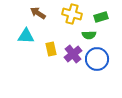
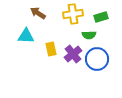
yellow cross: moved 1 px right; rotated 24 degrees counterclockwise
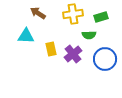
blue circle: moved 8 px right
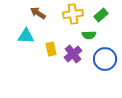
green rectangle: moved 2 px up; rotated 24 degrees counterclockwise
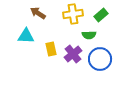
blue circle: moved 5 px left
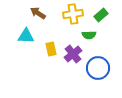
blue circle: moved 2 px left, 9 px down
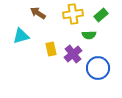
cyan triangle: moved 5 px left; rotated 18 degrees counterclockwise
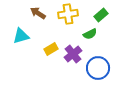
yellow cross: moved 5 px left
green semicircle: moved 1 px right, 1 px up; rotated 24 degrees counterclockwise
yellow rectangle: rotated 72 degrees clockwise
